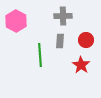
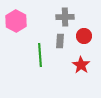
gray cross: moved 2 px right, 1 px down
red circle: moved 2 px left, 4 px up
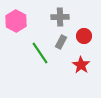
gray cross: moved 5 px left
gray rectangle: moved 1 px right, 1 px down; rotated 24 degrees clockwise
green line: moved 2 px up; rotated 30 degrees counterclockwise
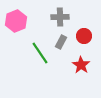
pink hexagon: rotated 10 degrees clockwise
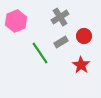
gray cross: rotated 30 degrees counterclockwise
gray rectangle: rotated 32 degrees clockwise
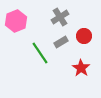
red star: moved 3 px down
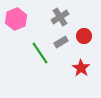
pink hexagon: moved 2 px up
